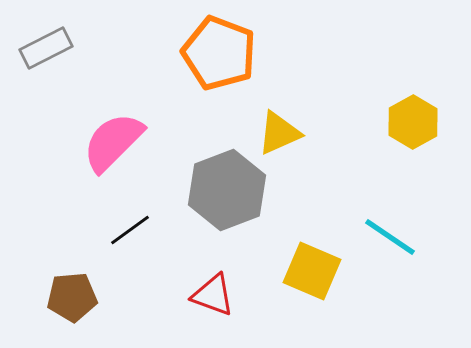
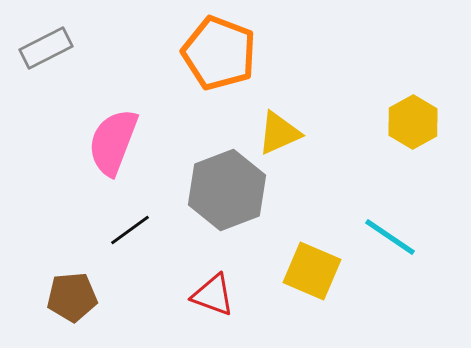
pink semicircle: rotated 24 degrees counterclockwise
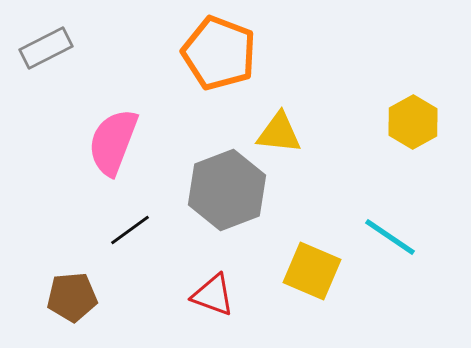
yellow triangle: rotated 30 degrees clockwise
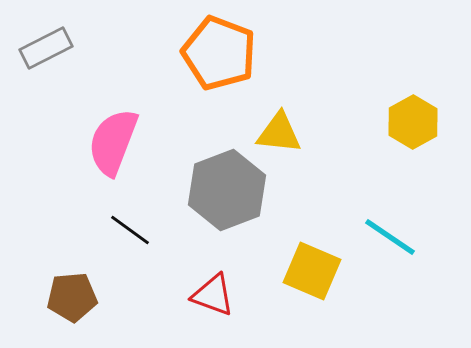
black line: rotated 72 degrees clockwise
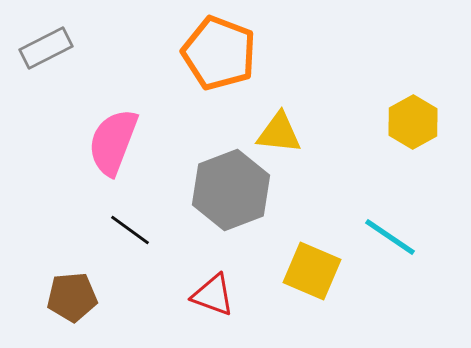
gray hexagon: moved 4 px right
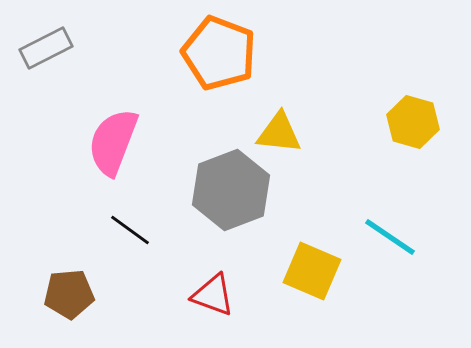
yellow hexagon: rotated 15 degrees counterclockwise
brown pentagon: moved 3 px left, 3 px up
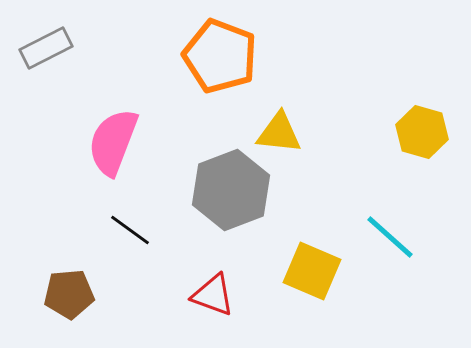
orange pentagon: moved 1 px right, 3 px down
yellow hexagon: moved 9 px right, 10 px down
cyan line: rotated 8 degrees clockwise
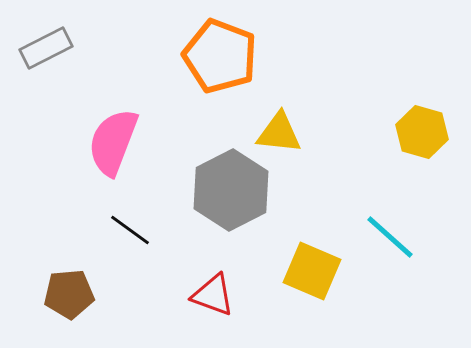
gray hexagon: rotated 6 degrees counterclockwise
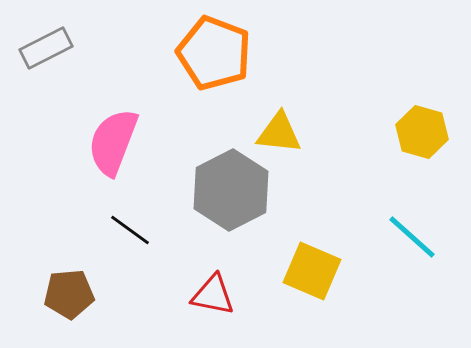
orange pentagon: moved 6 px left, 3 px up
cyan line: moved 22 px right
red triangle: rotated 9 degrees counterclockwise
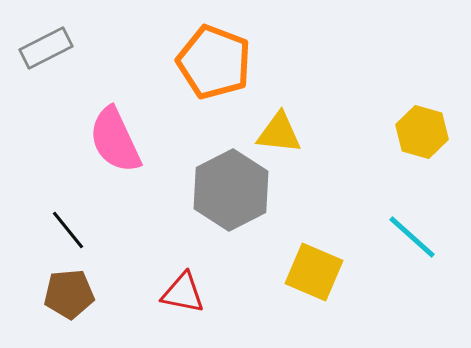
orange pentagon: moved 9 px down
pink semicircle: moved 2 px right, 2 px up; rotated 46 degrees counterclockwise
black line: moved 62 px left; rotated 15 degrees clockwise
yellow square: moved 2 px right, 1 px down
red triangle: moved 30 px left, 2 px up
